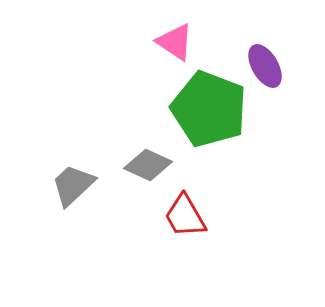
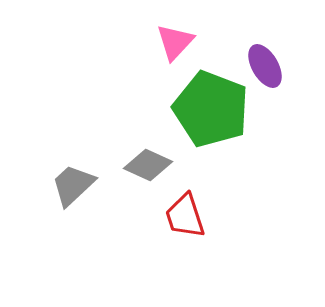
pink triangle: rotated 39 degrees clockwise
green pentagon: moved 2 px right
red trapezoid: rotated 12 degrees clockwise
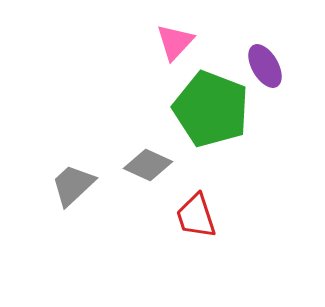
red trapezoid: moved 11 px right
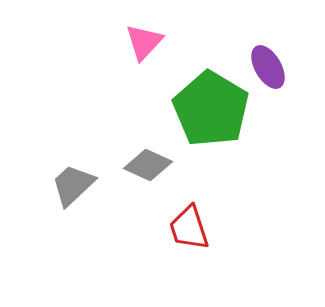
pink triangle: moved 31 px left
purple ellipse: moved 3 px right, 1 px down
green pentagon: rotated 10 degrees clockwise
red trapezoid: moved 7 px left, 12 px down
